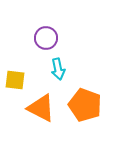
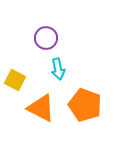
yellow square: rotated 20 degrees clockwise
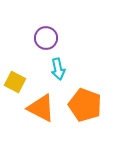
yellow square: moved 2 px down
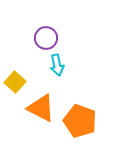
cyan arrow: moved 1 px left, 4 px up
yellow square: rotated 15 degrees clockwise
orange pentagon: moved 5 px left, 16 px down
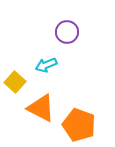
purple circle: moved 21 px right, 6 px up
cyan arrow: moved 11 px left; rotated 80 degrees clockwise
orange pentagon: moved 1 px left, 4 px down
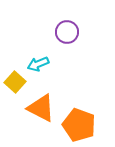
cyan arrow: moved 8 px left, 1 px up
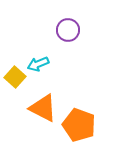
purple circle: moved 1 px right, 2 px up
yellow square: moved 5 px up
orange triangle: moved 2 px right
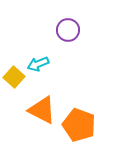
yellow square: moved 1 px left
orange triangle: moved 1 px left, 2 px down
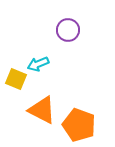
yellow square: moved 2 px right, 2 px down; rotated 20 degrees counterclockwise
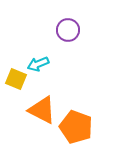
orange pentagon: moved 3 px left, 2 px down
